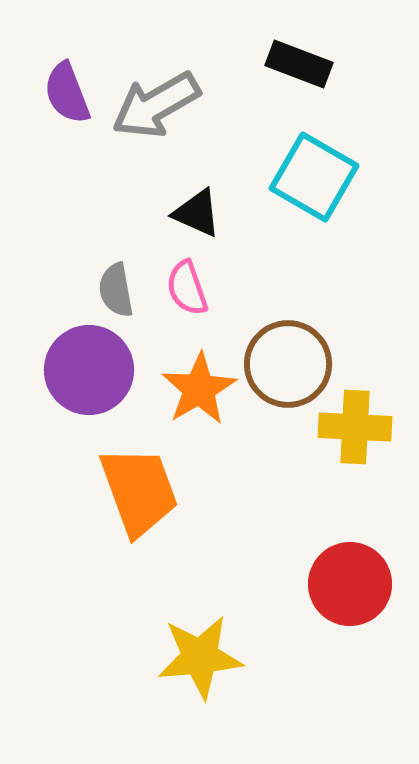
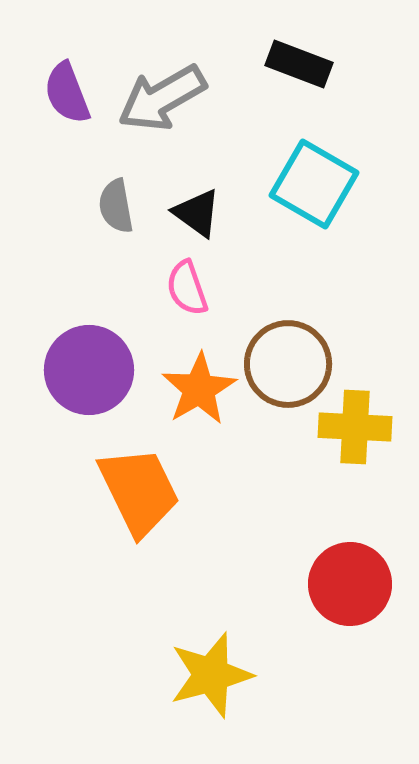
gray arrow: moved 6 px right, 7 px up
cyan square: moved 7 px down
black triangle: rotated 12 degrees clockwise
gray semicircle: moved 84 px up
orange trapezoid: rotated 6 degrees counterclockwise
yellow star: moved 11 px right, 18 px down; rotated 10 degrees counterclockwise
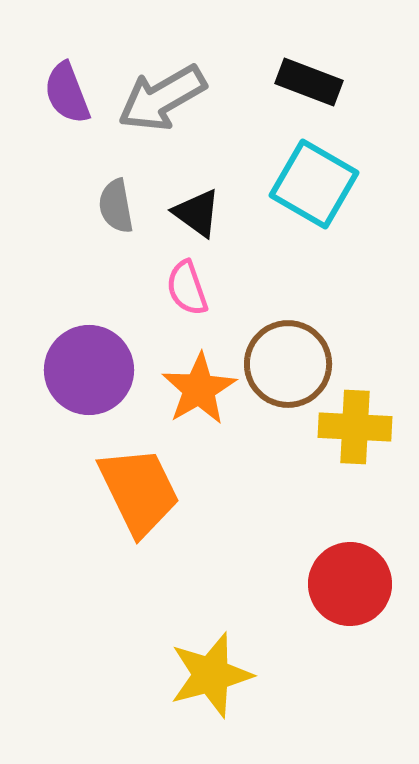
black rectangle: moved 10 px right, 18 px down
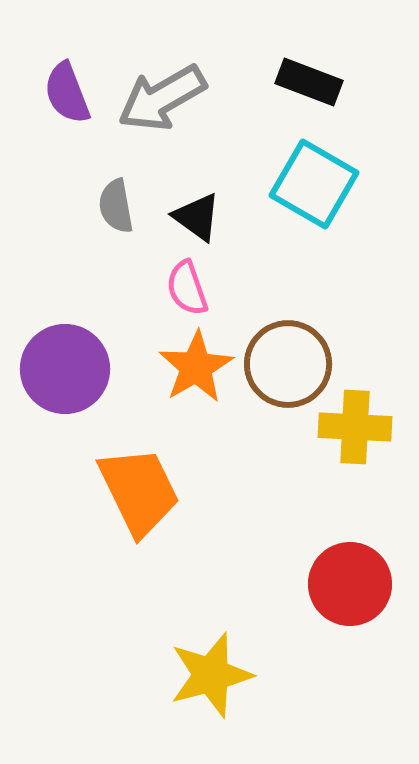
black triangle: moved 4 px down
purple circle: moved 24 px left, 1 px up
orange star: moved 3 px left, 22 px up
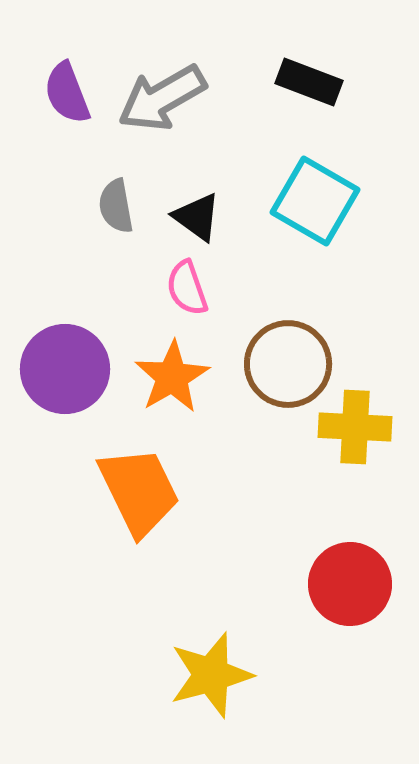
cyan square: moved 1 px right, 17 px down
orange star: moved 24 px left, 10 px down
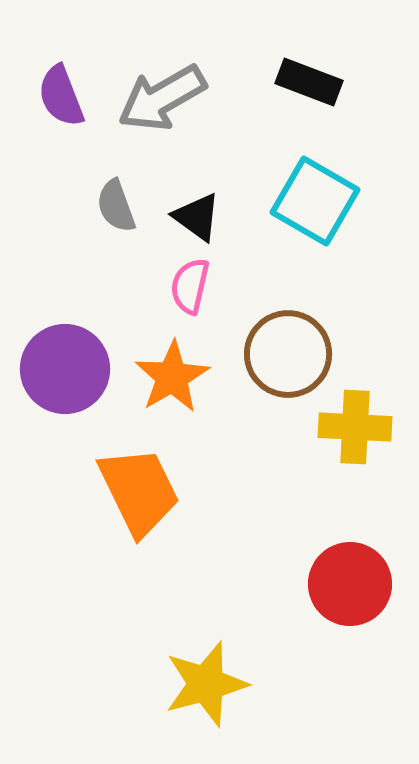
purple semicircle: moved 6 px left, 3 px down
gray semicircle: rotated 10 degrees counterclockwise
pink semicircle: moved 3 px right, 2 px up; rotated 32 degrees clockwise
brown circle: moved 10 px up
yellow star: moved 5 px left, 9 px down
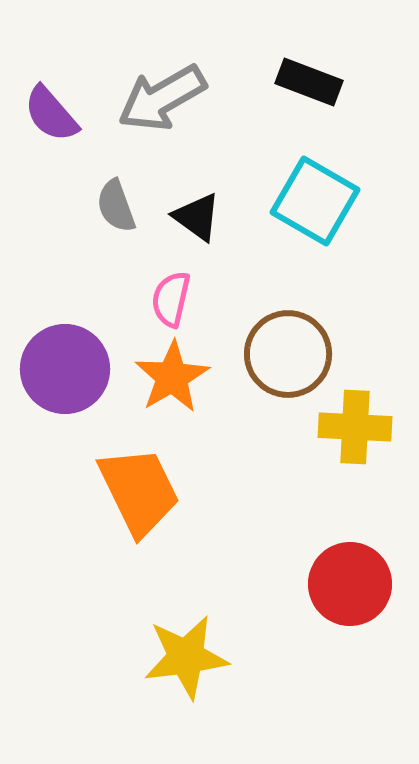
purple semicircle: moved 10 px left, 18 px down; rotated 20 degrees counterclockwise
pink semicircle: moved 19 px left, 13 px down
yellow star: moved 20 px left, 27 px up; rotated 8 degrees clockwise
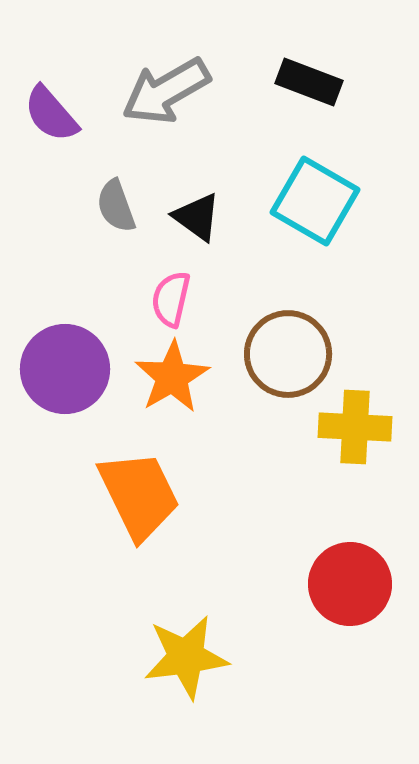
gray arrow: moved 4 px right, 7 px up
orange trapezoid: moved 4 px down
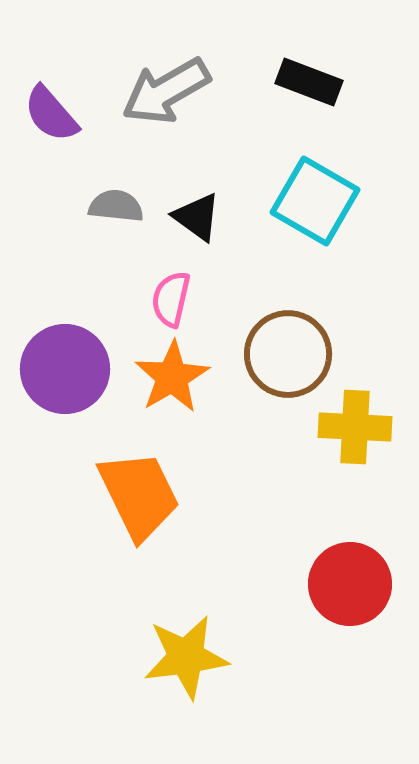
gray semicircle: rotated 116 degrees clockwise
